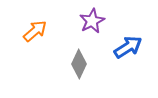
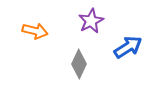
purple star: moved 1 px left
orange arrow: rotated 55 degrees clockwise
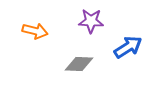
purple star: rotated 30 degrees clockwise
gray diamond: rotated 68 degrees clockwise
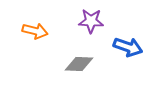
blue arrow: rotated 52 degrees clockwise
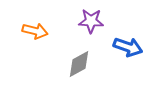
gray diamond: rotated 32 degrees counterclockwise
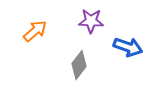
orange arrow: rotated 55 degrees counterclockwise
gray diamond: moved 1 px down; rotated 24 degrees counterclockwise
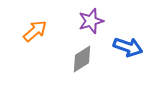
purple star: rotated 20 degrees counterclockwise
gray diamond: moved 3 px right, 6 px up; rotated 20 degrees clockwise
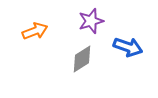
orange arrow: rotated 20 degrees clockwise
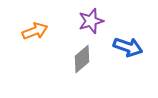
gray diamond: rotated 8 degrees counterclockwise
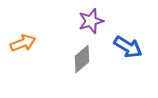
orange arrow: moved 12 px left, 12 px down
blue arrow: rotated 12 degrees clockwise
